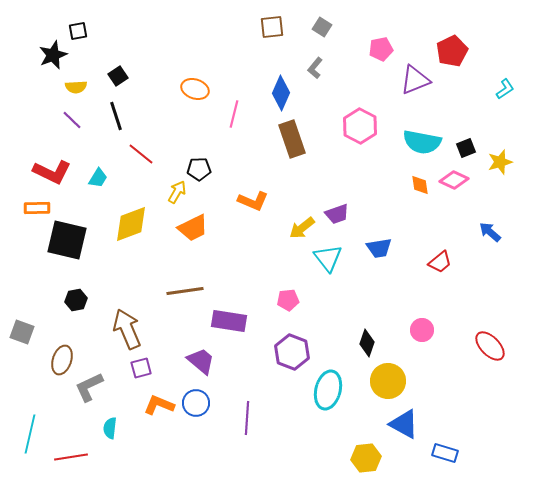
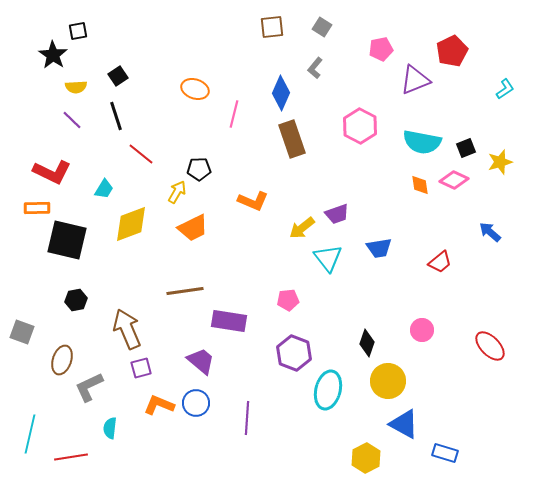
black star at (53, 55): rotated 16 degrees counterclockwise
cyan trapezoid at (98, 178): moved 6 px right, 11 px down
purple hexagon at (292, 352): moved 2 px right, 1 px down
yellow hexagon at (366, 458): rotated 20 degrees counterclockwise
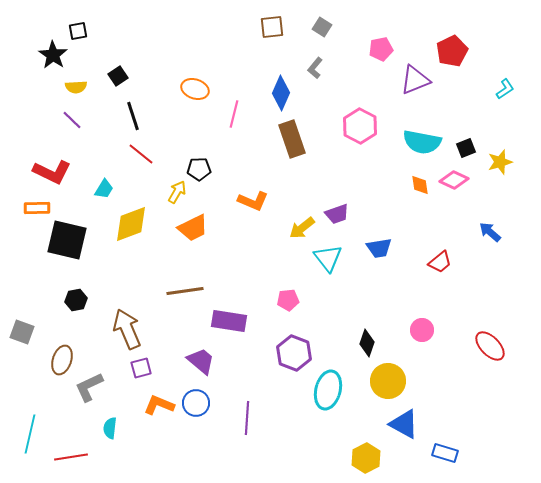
black line at (116, 116): moved 17 px right
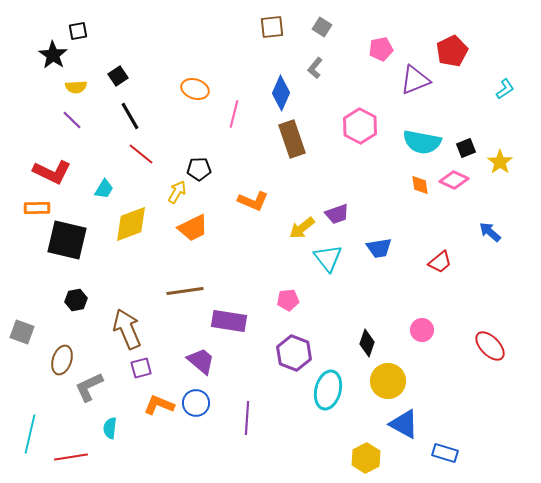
black line at (133, 116): moved 3 px left; rotated 12 degrees counterclockwise
yellow star at (500, 162): rotated 20 degrees counterclockwise
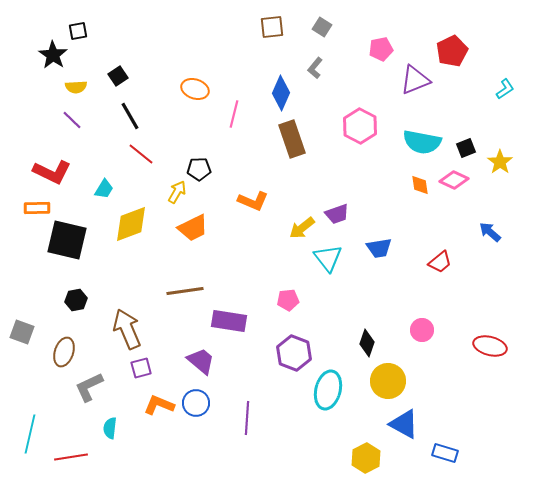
red ellipse at (490, 346): rotated 32 degrees counterclockwise
brown ellipse at (62, 360): moved 2 px right, 8 px up
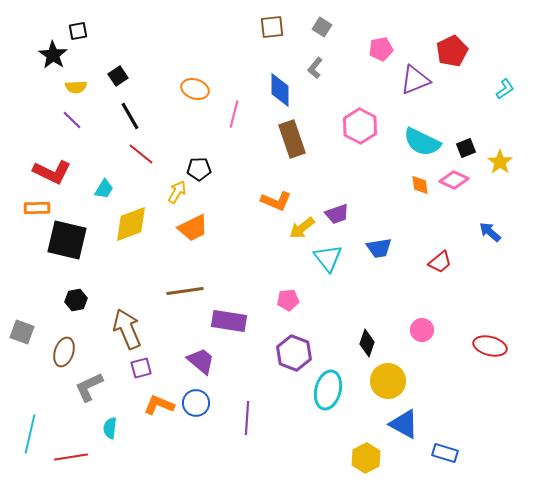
blue diamond at (281, 93): moved 1 px left, 3 px up; rotated 24 degrees counterclockwise
cyan semicircle at (422, 142): rotated 15 degrees clockwise
orange L-shape at (253, 201): moved 23 px right
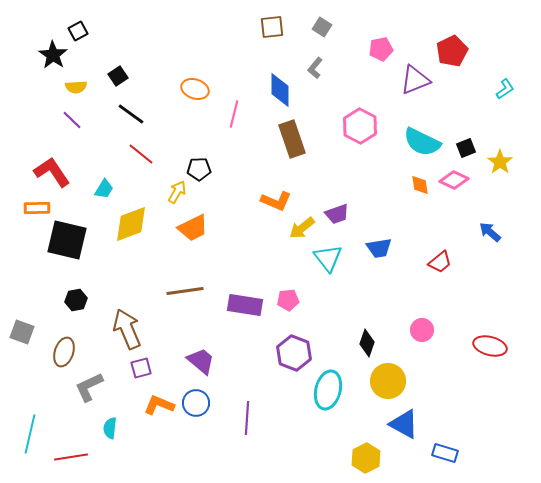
black square at (78, 31): rotated 18 degrees counterclockwise
black line at (130, 116): moved 1 px right, 2 px up; rotated 24 degrees counterclockwise
red L-shape at (52, 172): rotated 150 degrees counterclockwise
purple rectangle at (229, 321): moved 16 px right, 16 px up
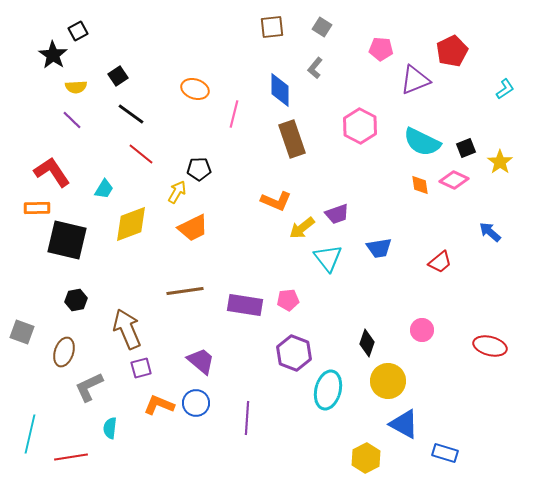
pink pentagon at (381, 49): rotated 15 degrees clockwise
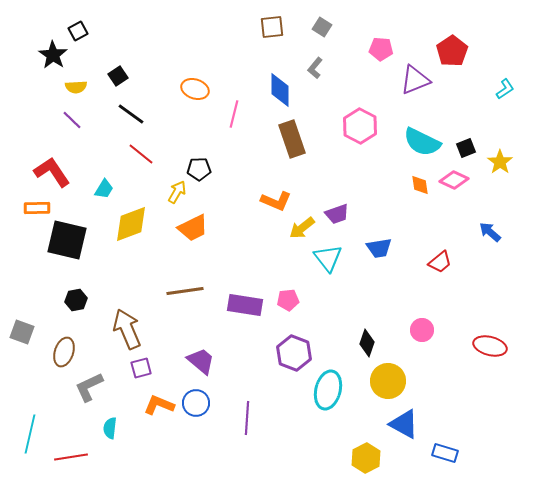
red pentagon at (452, 51): rotated 8 degrees counterclockwise
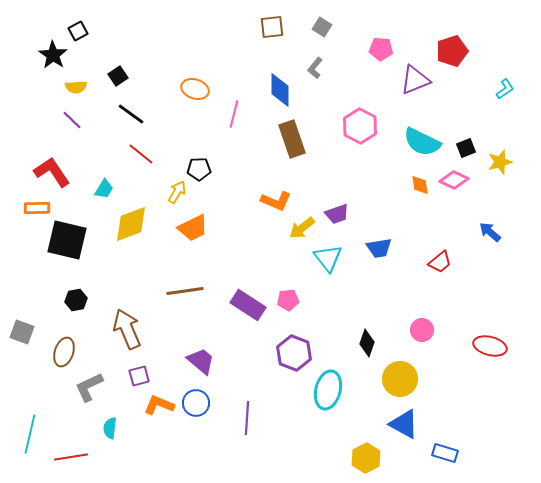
red pentagon at (452, 51): rotated 16 degrees clockwise
yellow star at (500, 162): rotated 20 degrees clockwise
purple rectangle at (245, 305): moved 3 px right; rotated 24 degrees clockwise
purple square at (141, 368): moved 2 px left, 8 px down
yellow circle at (388, 381): moved 12 px right, 2 px up
